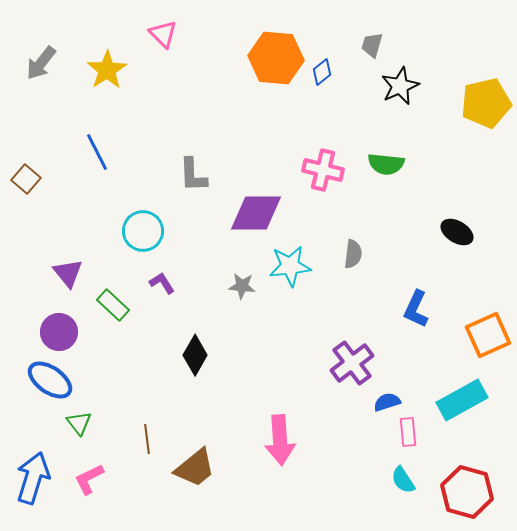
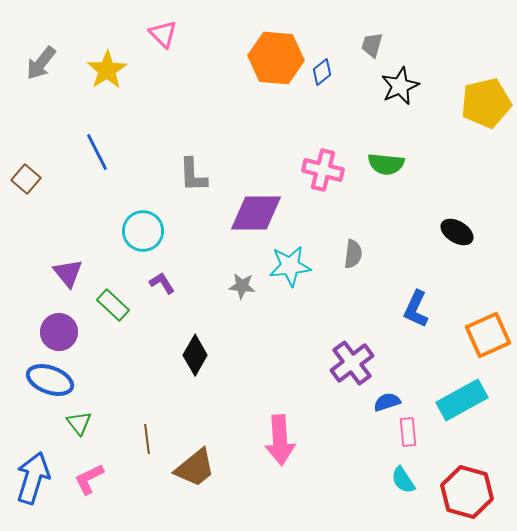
blue ellipse: rotated 15 degrees counterclockwise
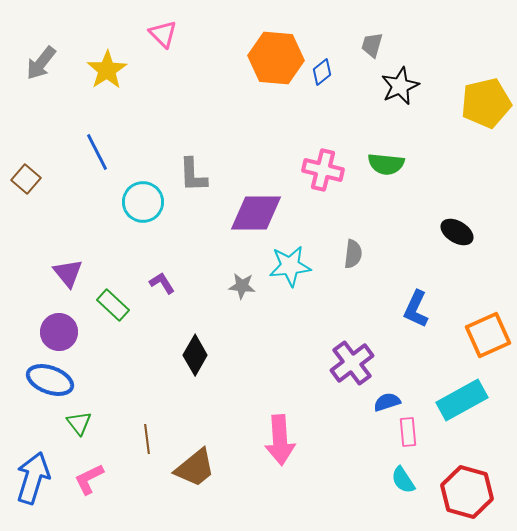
cyan circle: moved 29 px up
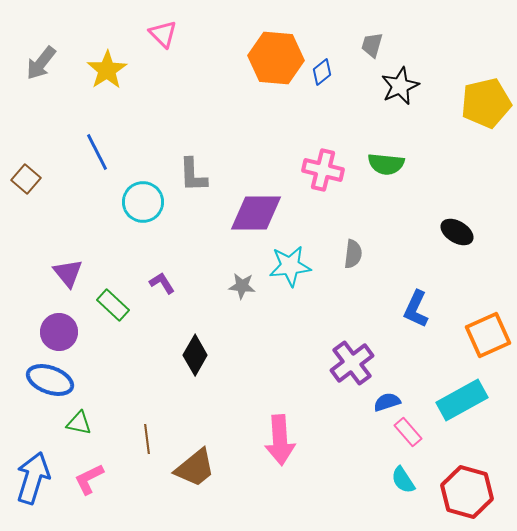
green triangle: rotated 40 degrees counterclockwise
pink rectangle: rotated 36 degrees counterclockwise
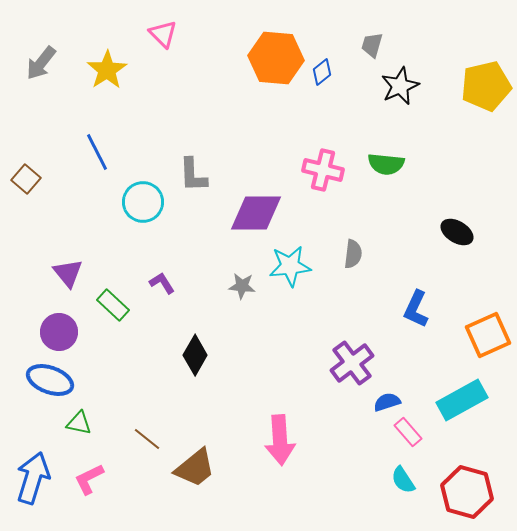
yellow pentagon: moved 17 px up
brown line: rotated 44 degrees counterclockwise
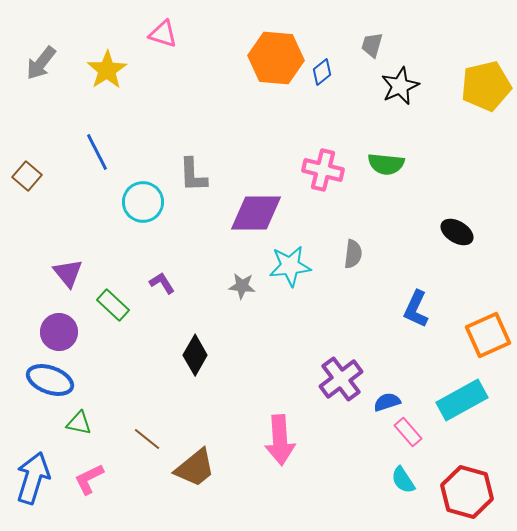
pink triangle: rotated 28 degrees counterclockwise
brown square: moved 1 px right, 3 px up
purple cross: moved 11 px left, 16 px down
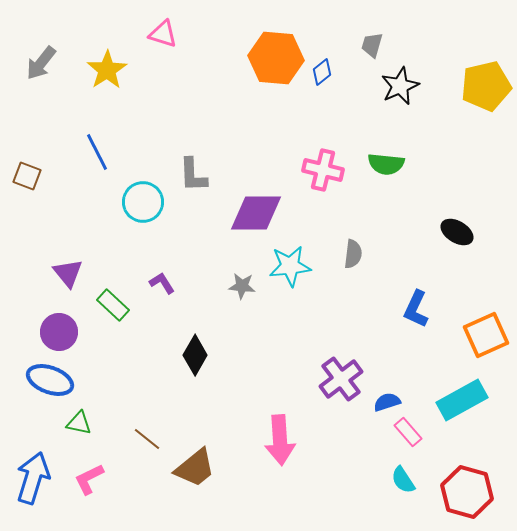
brown square: rotated 20 degrees counterclockwise
orange square: moved 2 px left
